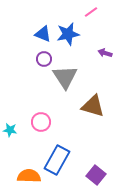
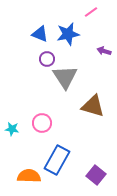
blue triangle: moved 3 px left
purple arrow: moved 1 px left, 2 px up
purple circle: moved 3 px right
pink circle: moved 1 px right, 1 px down
cyan star: moved 2 px right, 1 px up
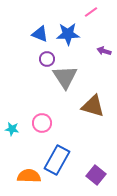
blue star: rotated 10 degrees clockwise
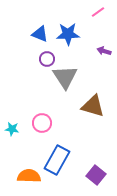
pink line: moved 7 px right
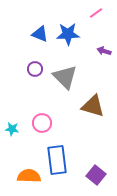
pink line: moved 2 px left, 1 px down
purple circle: moved 12 px left, 10 px down
gray triangle: rotated 12 degrees counterclockwise
blue rectangle: rotated 36 degrees counterclockwise
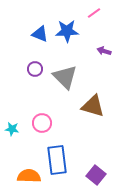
pink line: moved 2 px left
blue star: moved 1 px left, 3 px up
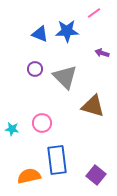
purple arrow: moved 2 px left, 2 px down
orange semicircle: rotated 15 degrees counterclockwise
